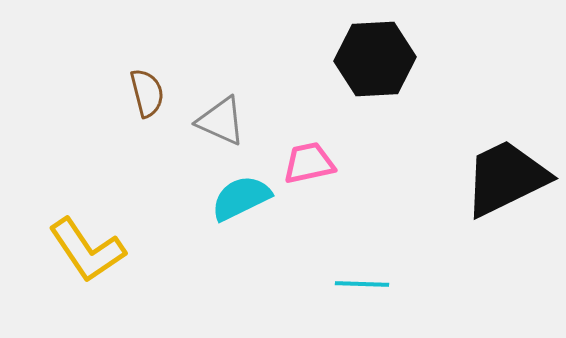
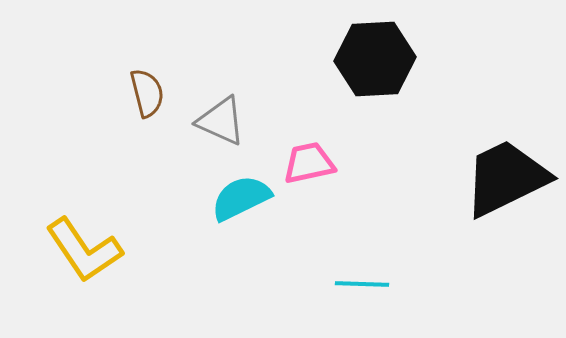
yellow L-shape: moved 3 px left
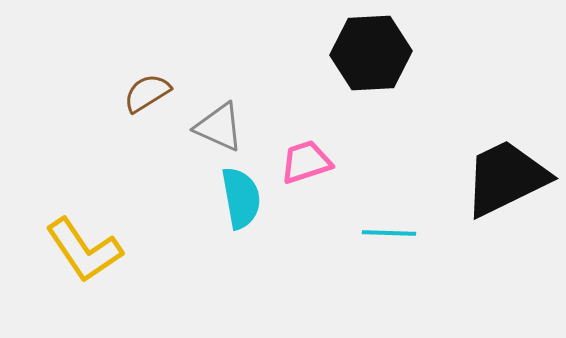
black hexagon: moved 4 px left, 6 px up
brown semicircle: rotated 108 degrees counterclockwise
gray triangle: moved 2 px left, 6 px down
pink trapezoid: moved 3 px left, 1 px up; rotated 6 degrees counterclockwise
cyan semicircle: rotated 106 degrees clockwise
cyan line: moved 27 px right, 51 px up
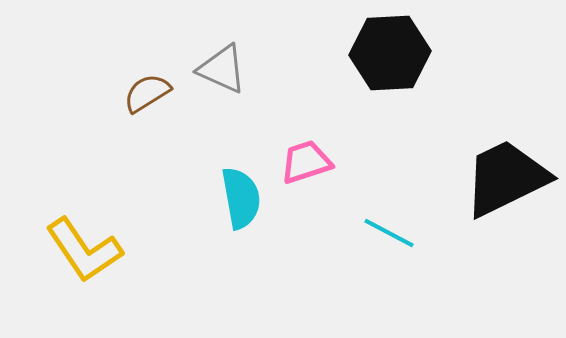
black hexagon: moved 19 px right
gray triangle: moved 3 px right, 58 px up
cyan line: rotated 26 degrees clockwise
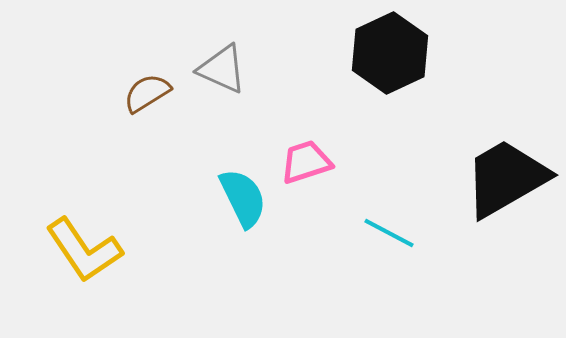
black hexagon: rotated 22 degrees counterclockwise
black trapezoid: rotated 4 degrees counterclockwise
cyan semicircle: moved 2 px right; rotated 16 degrees counterclockwise
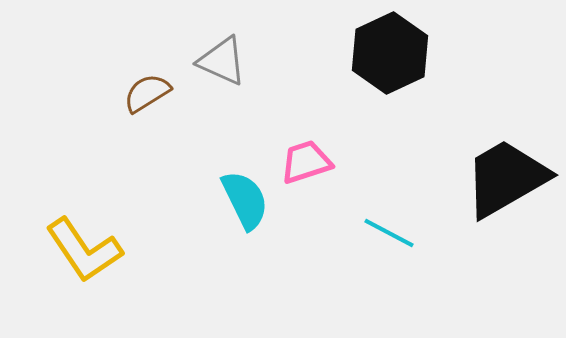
gray triangle: moved 8 px up
cyan semicircle: moved 2 px right, 2 px down
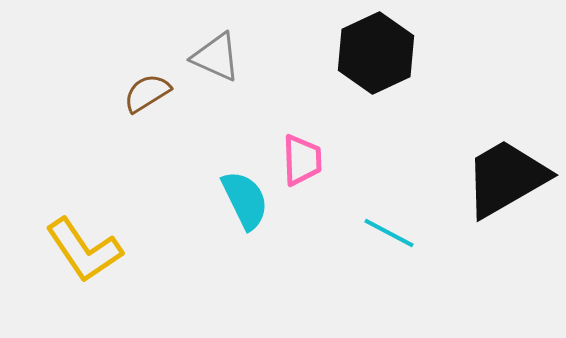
black hexagon: moved 14 px left
gray triangle: moved 6 px left, 4 px up
pink trapezoid: moved 4 px left, 2 px up; rotated 106 degrees clockwise
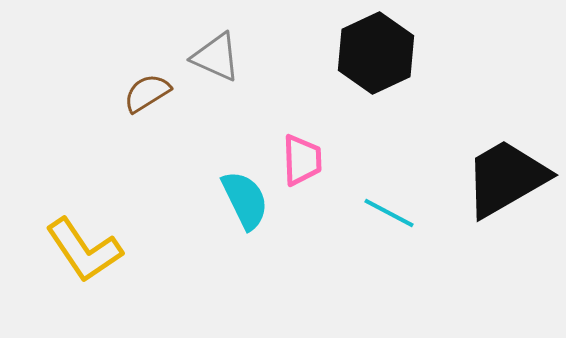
cyan line: moved 20 px up
